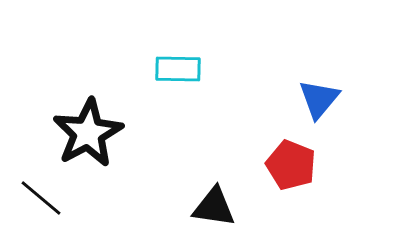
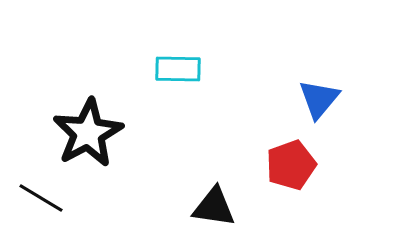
red pentagon: rotated 30 degrees clockwise
black line: rotated 9 degrees counterclockwise
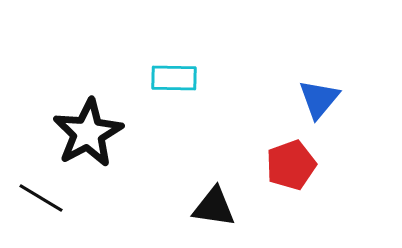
cyan rectangle: moved 4 px left, 9 px down
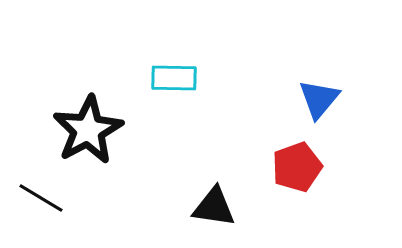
black star: moved 3 px up
red pentagon: moved 6 px right, 2 px down
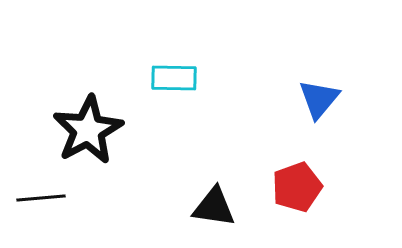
red pentagon: moved 20 px down
black line: rotated 36 degrees counterclockwise
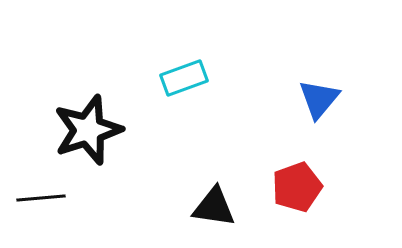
cyan rectangle: moved 10 px right; rotated 21 degrees counterclockwise
black star: rotated 10 degrees clockwise
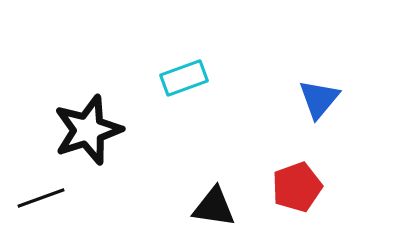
black line: rotated 15 degrees counterclockwise
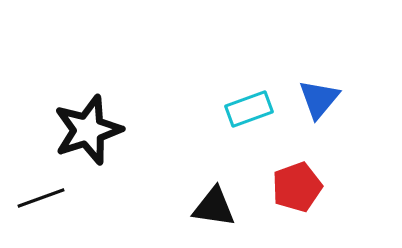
cyan rectangle: moved 65 px right, 31 px down
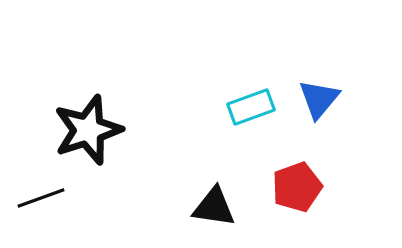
cyan rectangle: moved 2 px right, 2 px up
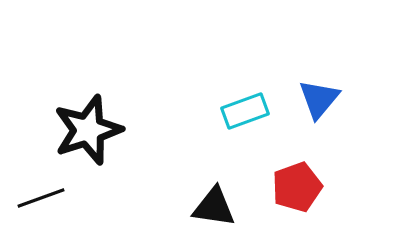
cyan rectangle: moved 6 px left, 4 px down
